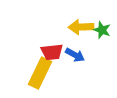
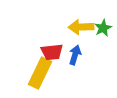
green star: moved 1 px right, 2 px up; rotated 24 degrees clockwise
blue arrow: rotated 102 degrees counterclockwise
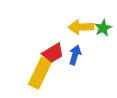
red trapezoid: moved 1 px right, 1 px down; rotated 25 degrees counterclockwise
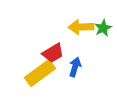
blue arrow: moved 12 px down
yellow rectangle: rotated 28 degrees clockwise
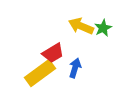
yellow arrow: moved 1 px up; rotated 25 degrees clockwise
blue arrow: moved 1 px down
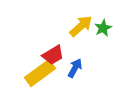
yellow arrow: rotated 115 degrees clockwise
red trapezoid: moved 2 px down
blue arrow: rotated 12 degrees clockwise
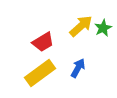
red trapezoid: moved 10 px left, 13 px up
blue arrow: moved 3 px right
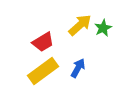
yellow arrow: moved 1 px left, 1 px up
yellow rectangle: moved 3 px right, 2 px up
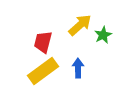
green star: moved 7 px down
red trapezoid: rotated 135 degrees clockwise
blue arrow: rotated 30 degrees counterclockwise
